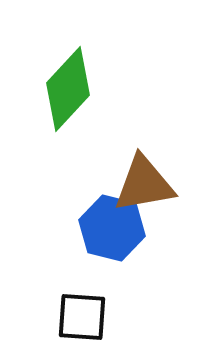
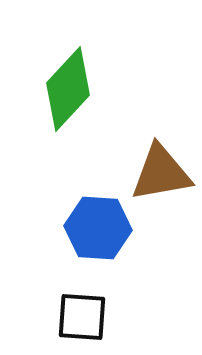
brown triangle: moved 17 px right, 11 px up
blue hexagon: moved 14 px left; rotated 10 degrees counterclockwise
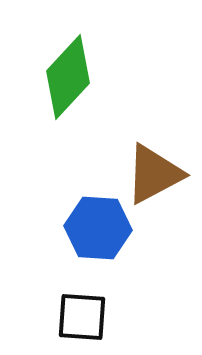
green diamond: moved 12 px up
brown triangle: moved 7 px left, 1 px down; rotated 18 degrees counterclockwise
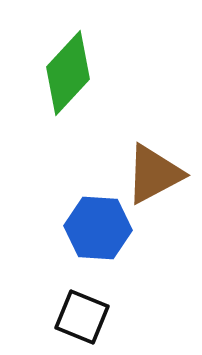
green diamond: moved 4 px up
black square: rotated 18 degrees clockwise
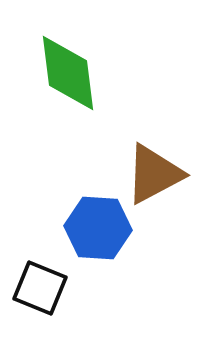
green diamond: rotated 50 degrees counterclockwise
black square: moved 42 px left, 29 px up
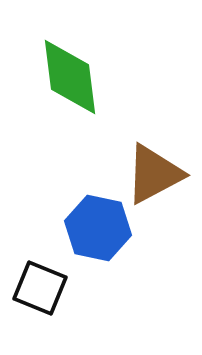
green diamond: moved 2 px right, 4 px down
blue hexagon: rotated 8 degrees clockwise
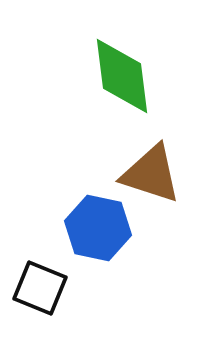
green diamond: moved 52 px right, 1 px up
brown triangle: moved 3 px left; rotated 46 degrees clockwise
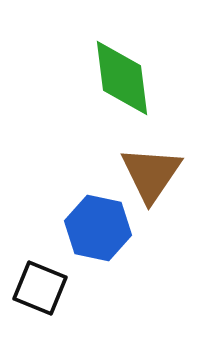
green diamond: moved 2 px down
brown triangle: rotated 46 degrees clockwise
